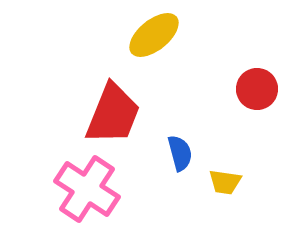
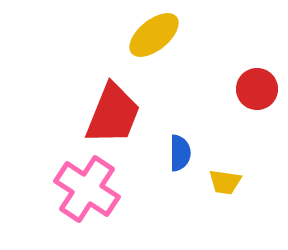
blue semicircle: rotated 15 degrees clockwise
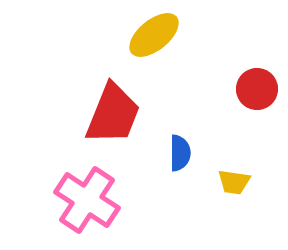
yellow trapezoid: moved 9 px right
pink cross: moved 11 px down
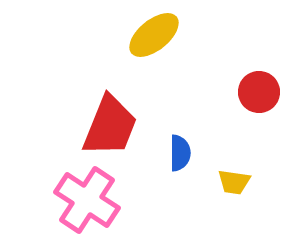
red circle: moved 2 px right, 3 px down
red trapezoid: moved 3 px left, 12 px down
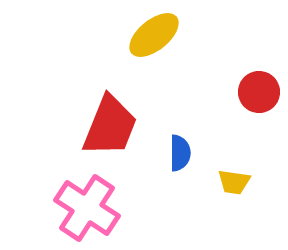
pink cross: moved 8 px down
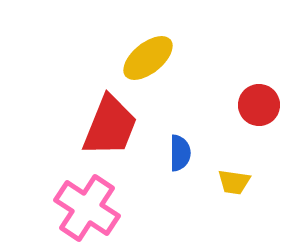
yellow ellipse: moved 6 px left, 23 px down
red circle: moved 13 px down
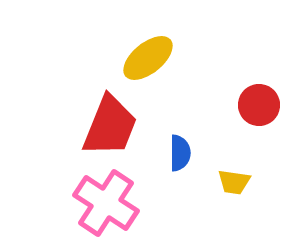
pink cross: moved 19 px right, 5 px up
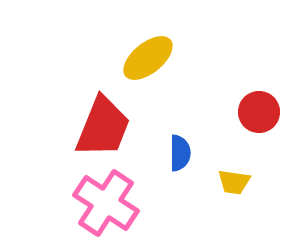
red circle: moved 7 px down
red trapezoid: moved 7 px left, 1 px down
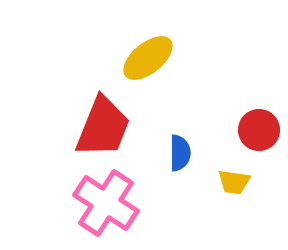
red circle: moved 18 px down
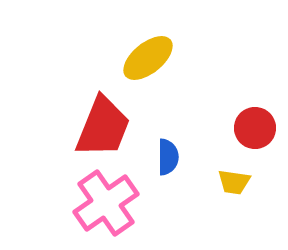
red circle: moved 4 px left, 2 px up
blue semicircle: moved 12 px left, 4 px down
pink cross: rotated 22 degrees clockwise
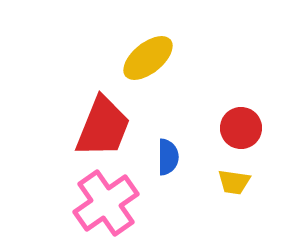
red circle: moved 14 px left
